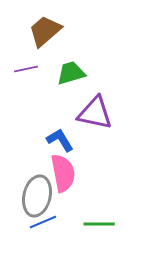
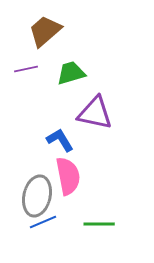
pink semicircle: moved 5 px right, 3 px down
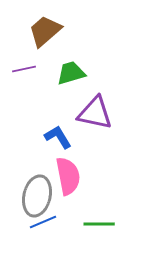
purple line: moved 2 px left
blue L-shape: moved 2 px left, 3 px up
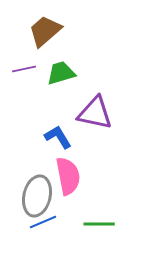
green trapezoid: moved 10 px left
